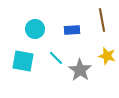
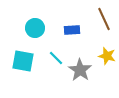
brown line: moved 2 px right, 1 px up; rotated 15 degrees counterclockwise
cyan circle: moved 1 px up
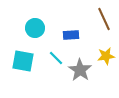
blue rectangle: moved 1 px left, 5 px down
yellow star: moved 1 px left; rotated 24 degrees counterclockwise
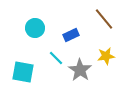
brown line: rotated 15 degrees counterclockwise
blue rectangle: rotated 21 degrees counterclockwise
cyan square: moved 11 px down
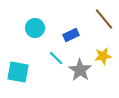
yellow star: moved 3 px left
cyan square: moved 5 px left
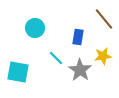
blue rectangle: moved 7 px right, 2 px down; rotated 56 degrees counterclockwise
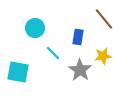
cyan line: moved 3 px left, 5 px up
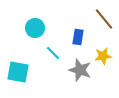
gray star: rotated 15 degrees counterclockwise
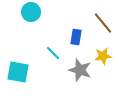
brown line: moved 1 px left, 4 px down
cyan circle: moved 4 px left, 16 px up
blue rectangle: moved 2 px left
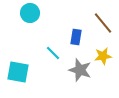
cyan circle: moved 1 px left, 1 px down
